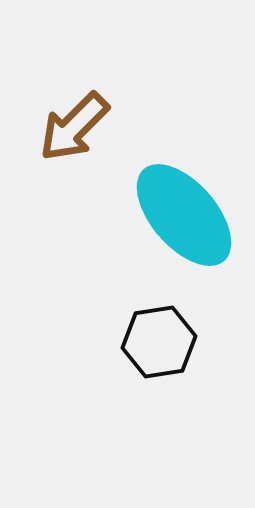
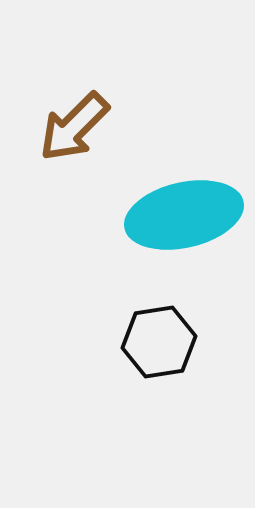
cyan ellipse: rotated 62 degrees counterclockwise
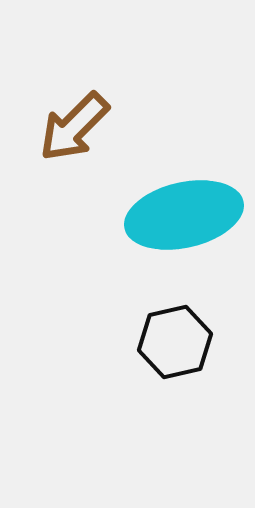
black hexagon: moved 16 px right; rotated 4 degrees counterclockwise
